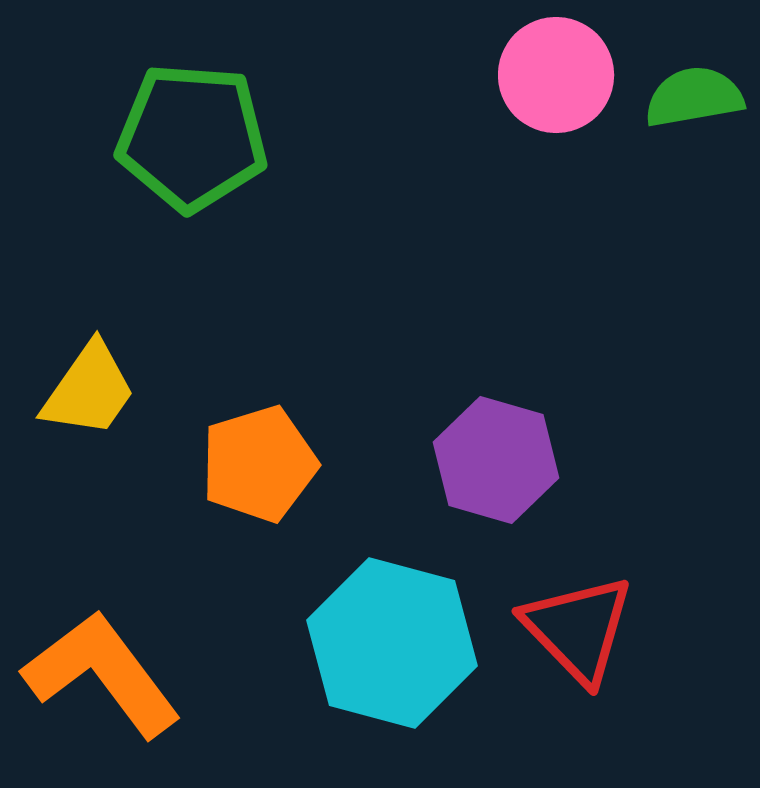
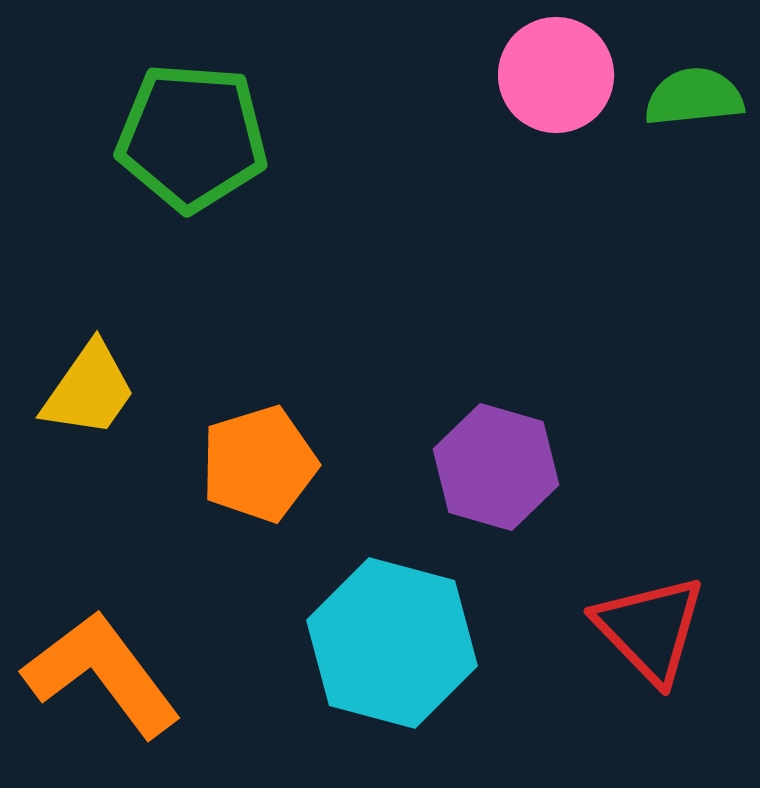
green semicircle: rotated 4 degrees clockwise
purple hexagon: moved 7 px down
red triangle: moved 72 px right
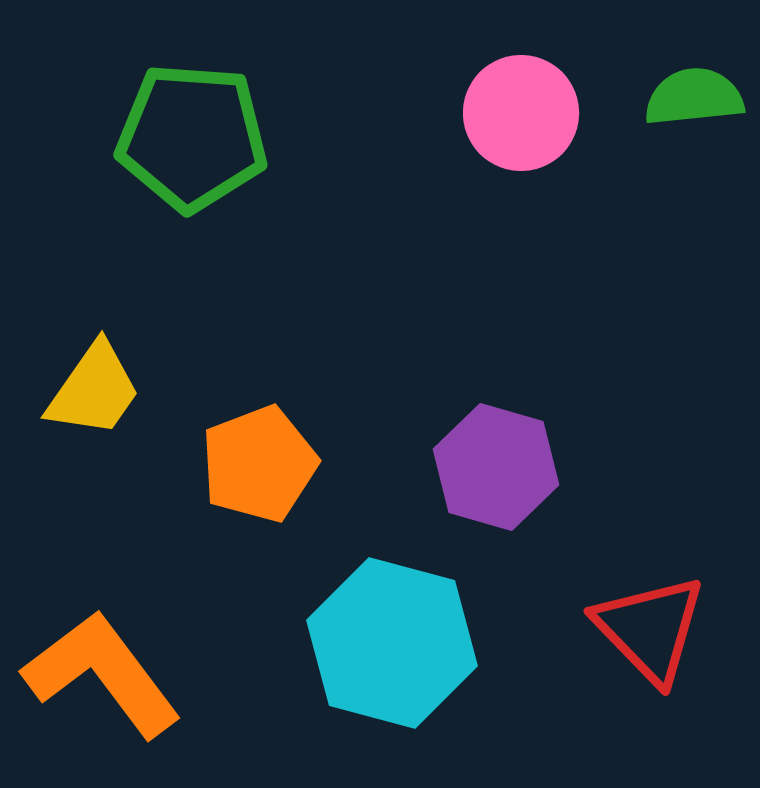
pink circle: moved 35 px left, 38 px down
yellow trapezoid: moved 5 px right
orange pentagon: rotated 4 degrees counterclockwise
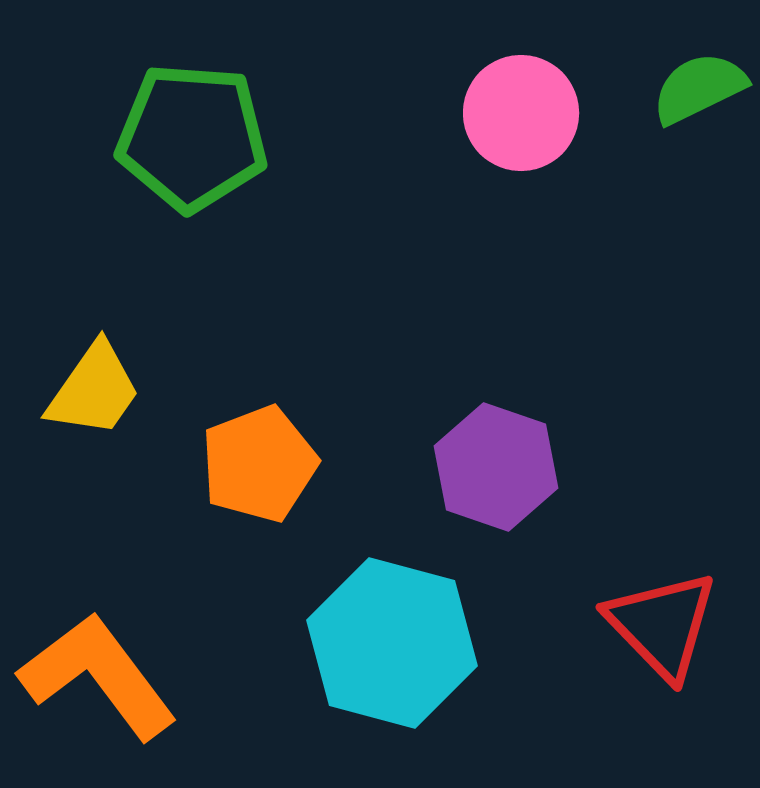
green semicircle: moved 5 px right, 9 px up; rotated 20 degrees counterclockwise
purple hexagon: rotated 3 degrees clockwise
red triangle: moved 12 px right, 4 px up
orange L-shape: moved 4 px left, 2 px down
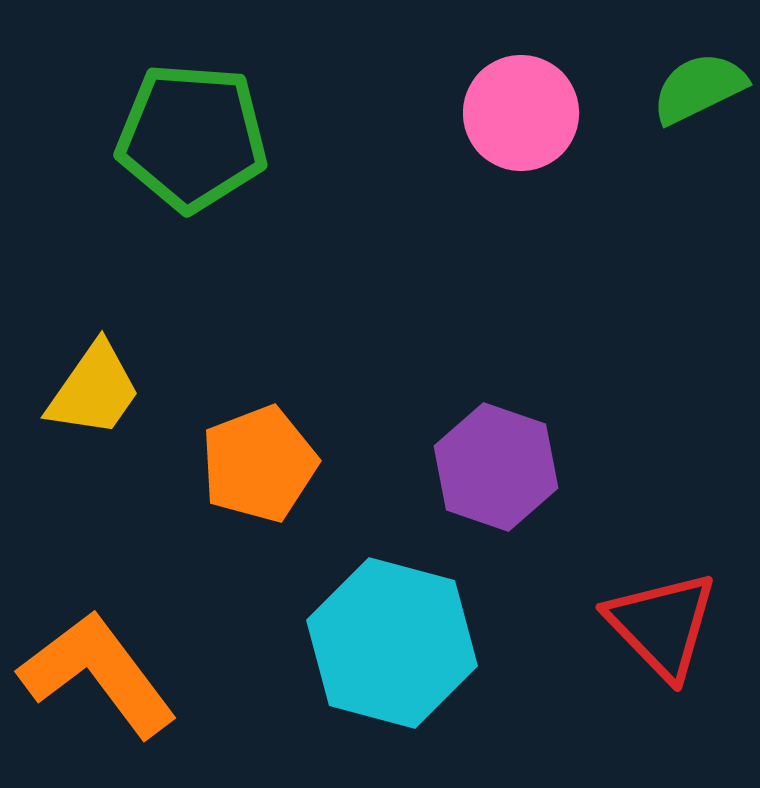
orange L-shape: moved 2 px up
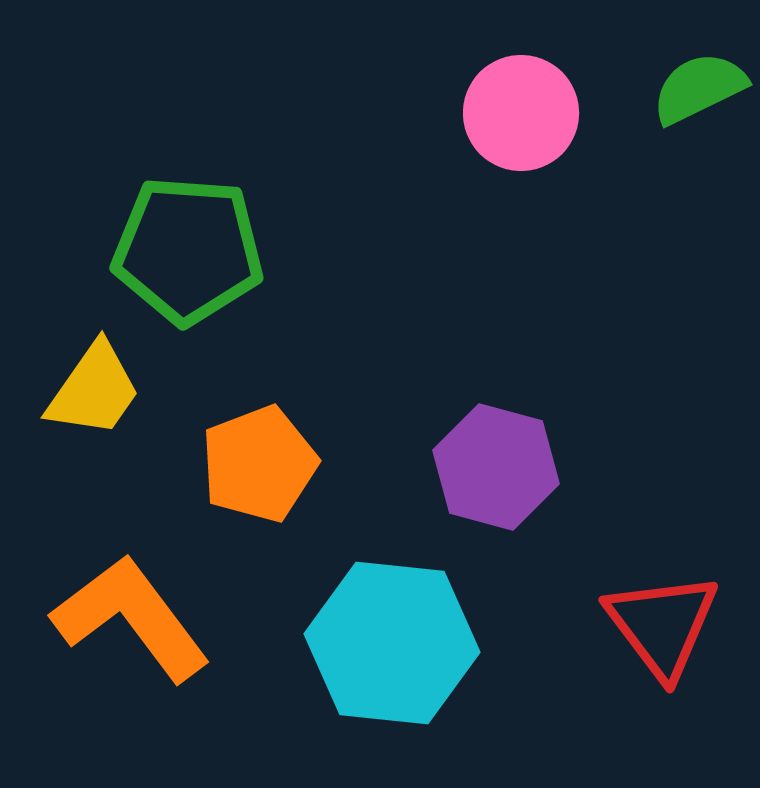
green pentagon: moved 4 px left, 113 px down
purple hexagon: rotated 4 degrees counterclockwise
red triangle: rotated 7 degrees clockwise
cyan hexagon: rotated 9 degrees counterclockwise
orange L-shape: moved 33 px right, 56 px up
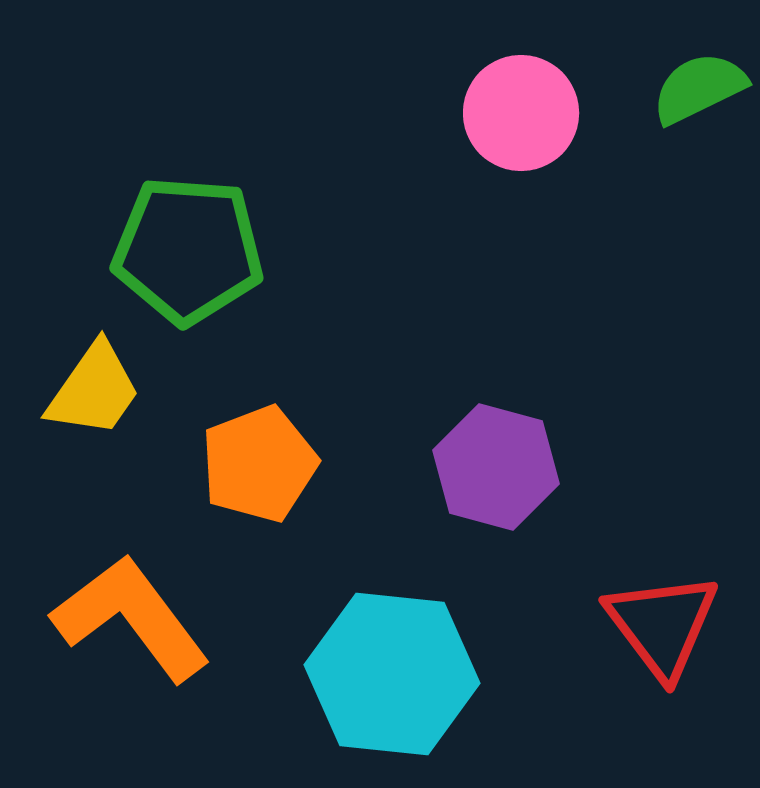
cyan hexagon: moved 31 px down
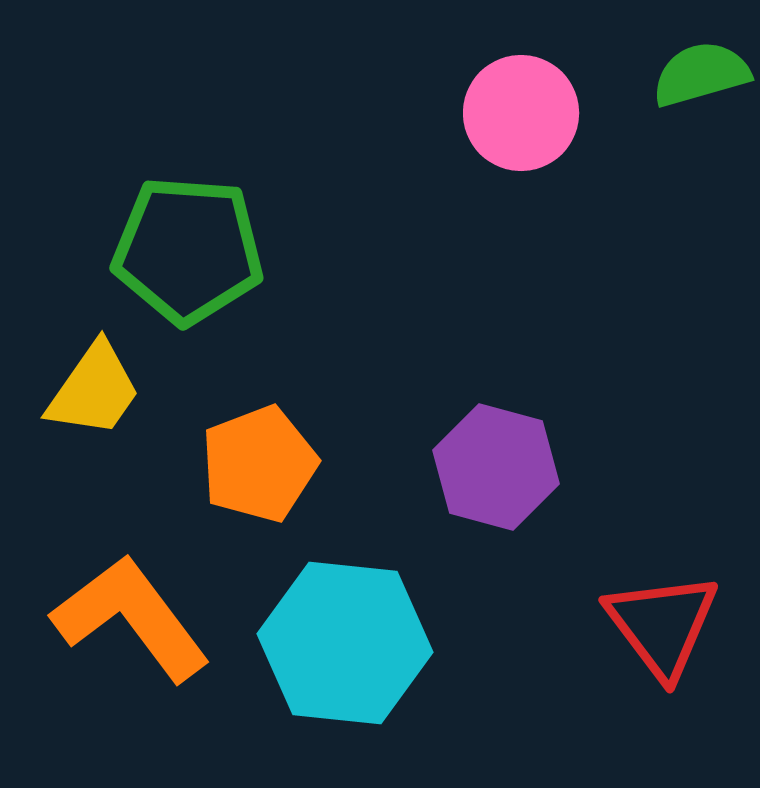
green semicircle: moved 2 px right, 14 px up; rotated 10 degrees clockwise
cyan hexagon: moved 47 px left, 31 px up
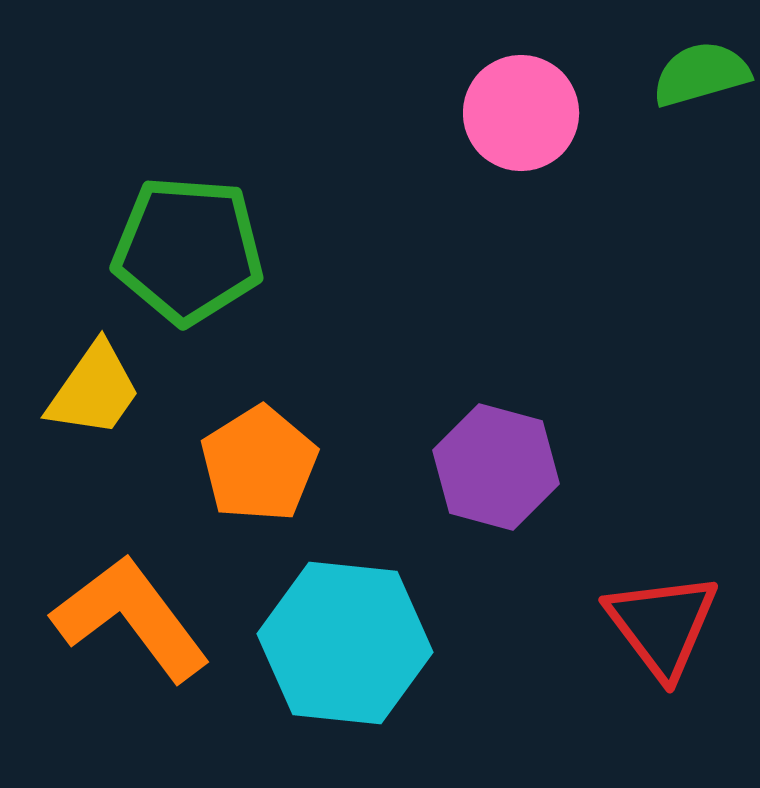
orange pentagon: rotated 11 degrees counterclockwise
